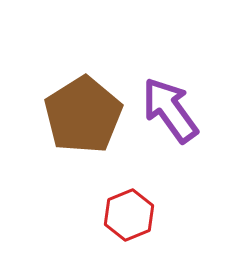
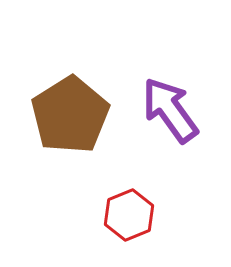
brown pentagon: moved 13 px left
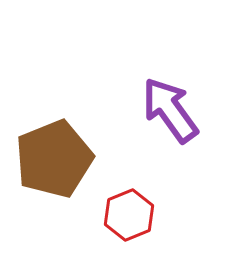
brown pentagon: moved 16 px left, 44 px down; rotated 10 degrees clockwise
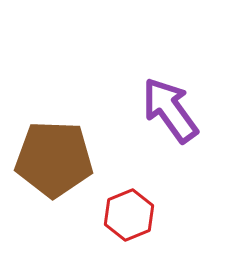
brown pentagon: rotated 24 degrees clockwise
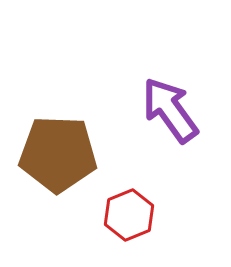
brown pentagon: moved 4 px right, 5 px up
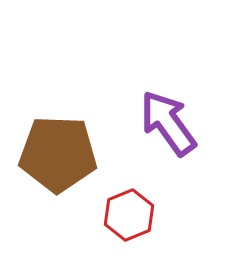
purple arrow: moved 2 px left, 13 px down
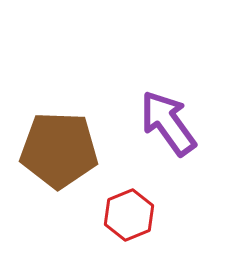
brown pentagon: moved 1 px right, 4 px up
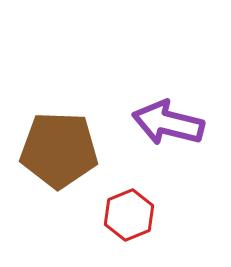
purple arrow: rotated 40 degrees counterclockwise
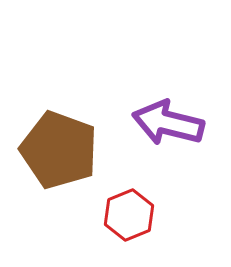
brown pentagon: rotated 18 degrees clockwise
